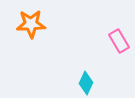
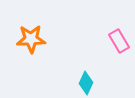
orange star: moved 15 px down
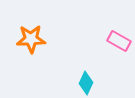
pink rectangle: rotated 30 degrees counterclockwise
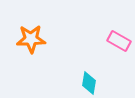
cyan diamond: moved 3 px right; rotated 15 degrees counterclockwise
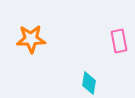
pink rectangle: rotated 50 degrees clockwise
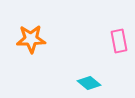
cyan diamond: rotated 60 degrees counterclockwise
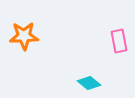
orange star: moved 7 px left, 3 px up
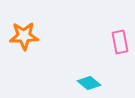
pink rectangle: moved 1 px right, 1 px down
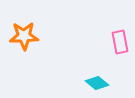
cyan diamond: moved 8 px right
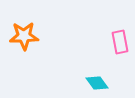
cyan diamond: rotated 15 degrees clockwise
